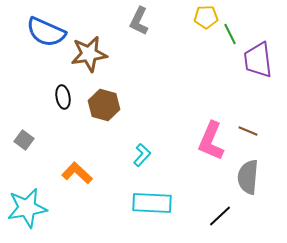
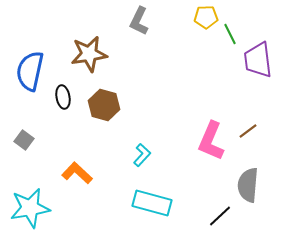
blue semicircle: moved 16 px left, 39 px down; rotated 78 degrees clockwise
brown line: rotated 60 degrees counterclockwise
gray semicircle: moved 8 px down
cyan rectangle: rotated 12 degrees clockwise
cyan star: moved 3 px right
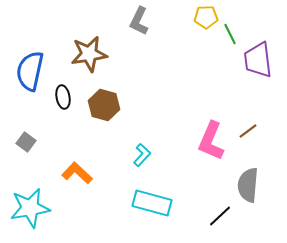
gray square: moved 2 px right, 2 px down
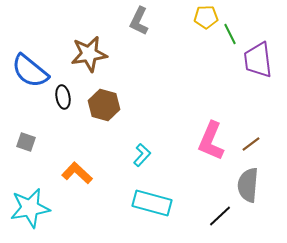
blue semicircle: rotated 63 degrees counterclockwise
brown line: moved 3 px right, 13 px down
gray square: rotated 18 degrees counterclockwise
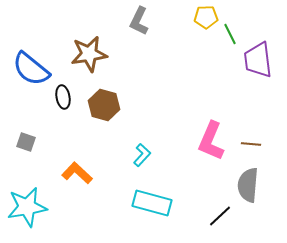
blue semicircle: moved 1 px right, 2 px up
brown line: rotated 42 degrees clockwise
cyan star: moved 3 px left, 1 px up
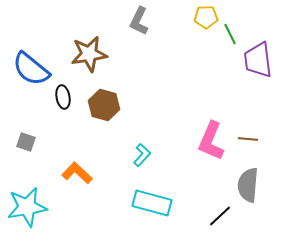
brown line: moved 3 px left, 5 px up
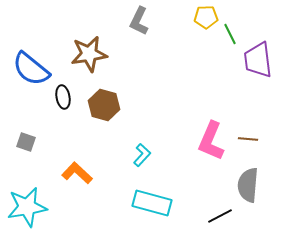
black line: rotated 15 degrees clockwise
